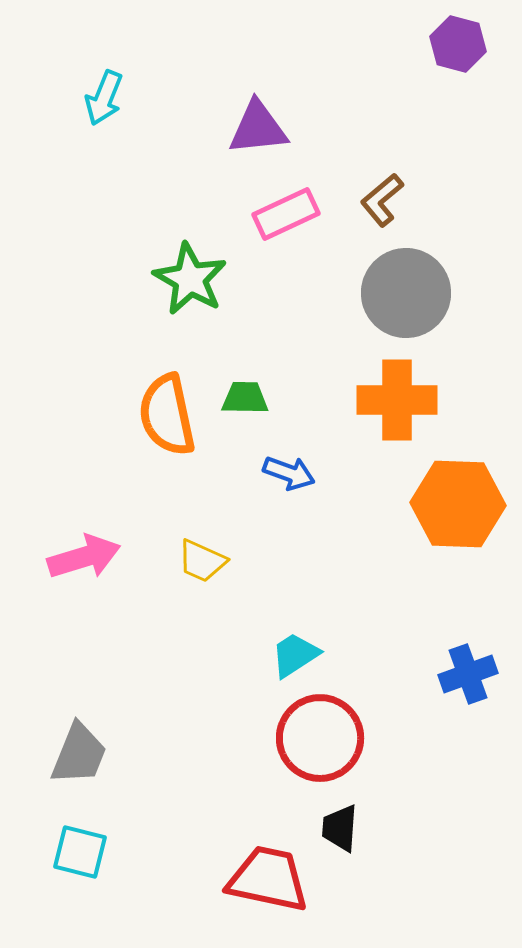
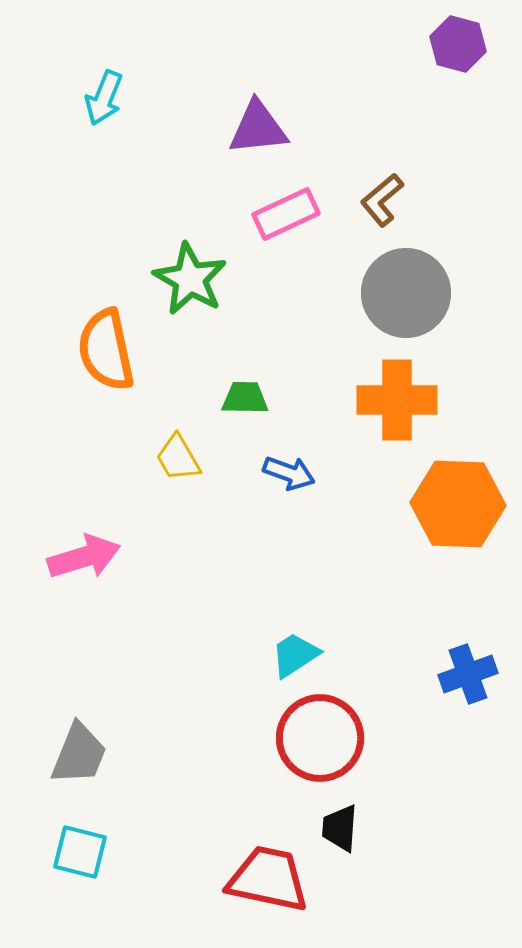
orange semicircle: moved 61 px left, 65 px up
yellow trapezoid: moved 24 px left, 103 px up; rotated 36 degrees clockwise
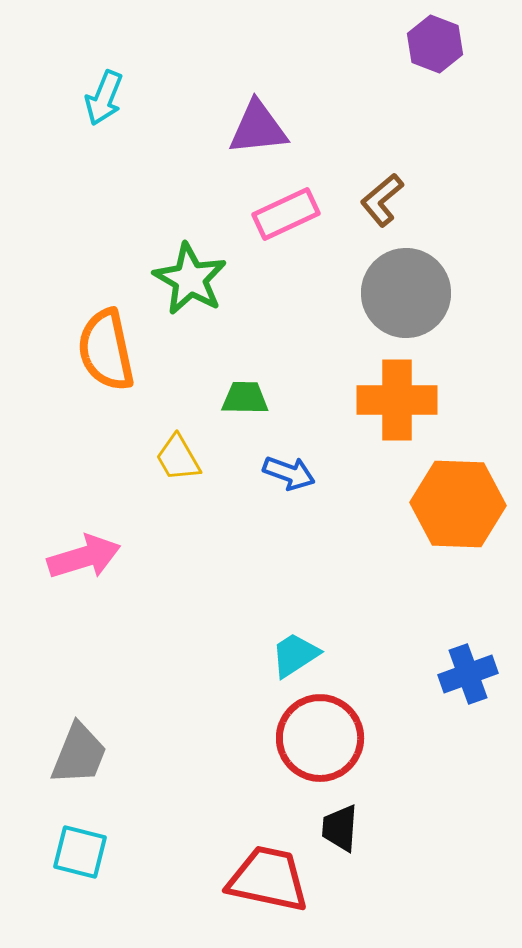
purple hexagon: moved 23 px left; rotated 6 degrees clockwise
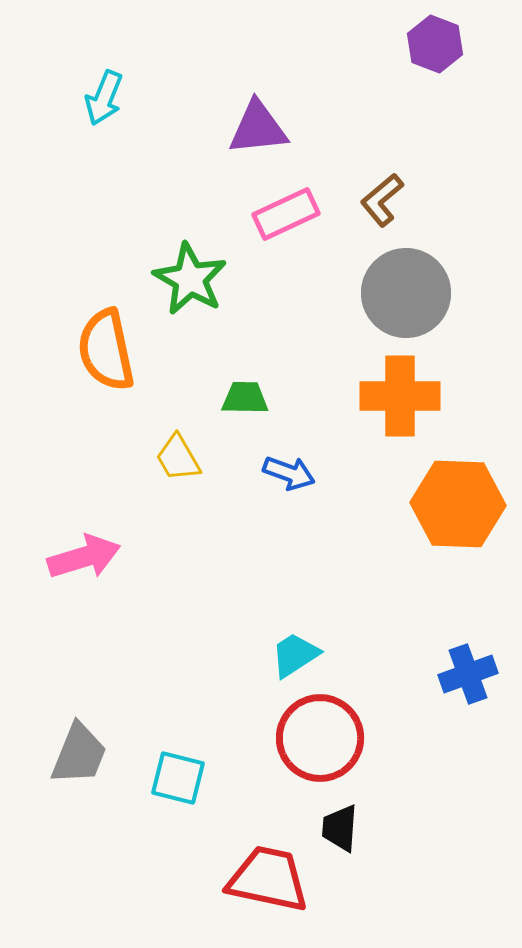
orange cross: moved 3 px right, 4 px up
cyan square: moved 98 px right, 74 px up
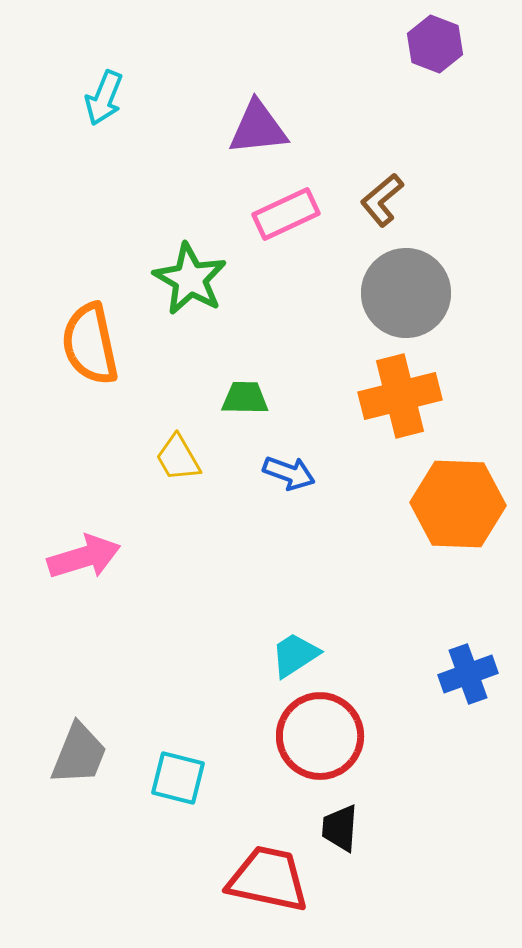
orange semicircle: moved 16 px left, 6 px up
orange cross: rotated 14 degrees counterclockwise
red circle: moved 2 px up
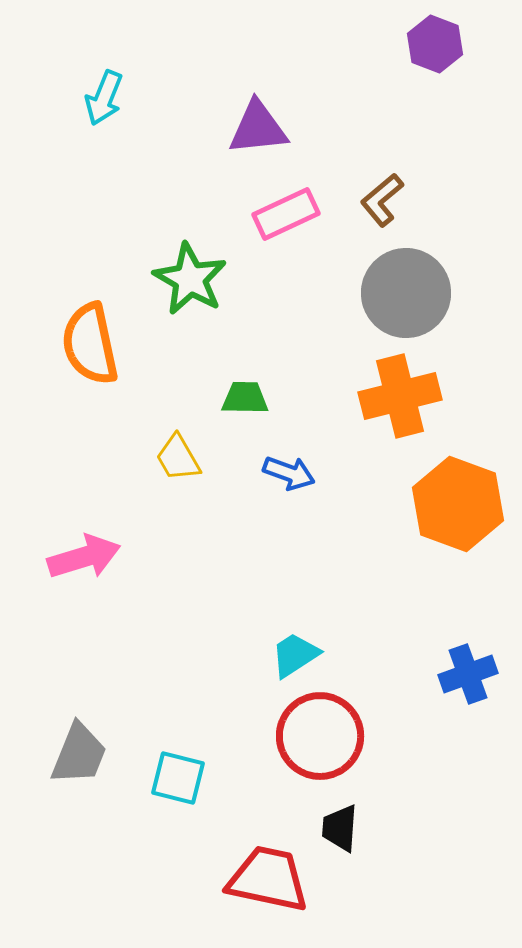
orange hexagon: rotated 18 degrees clockwise
